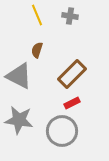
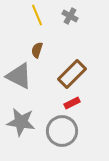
gray cross: rotated 21 degrees clockwise
gray star: moved 2 px right, 2 px down
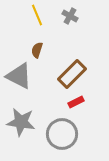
red rectangle: moved 4 px right, 1 px up
gray circle: moved 3 px down
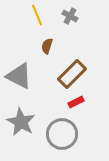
brown semicircle: moved 10 px right, 4 px up
gray star: rotated 20 degrees clockwise
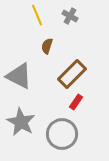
red rectangle: rotated 28 degrees counterclockwise
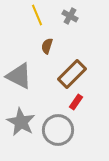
gray circle: moved 4 px left, 4 px up
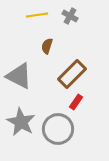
yellow line: rotated 75 degrees counterclockwise
gray circle: moved 1 px up
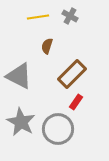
yellow line: moved 1 px right, 2 px down
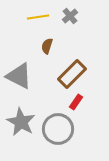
gray cross: rotated 21 degrees clockwise
